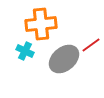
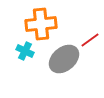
red line: moved 1 px left, 5 px up
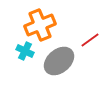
orange cross: moved 1 px left, 1 px down; rotated 16 degrees counterclockwise
gray ellipse: moved 5 px left, 2 px down
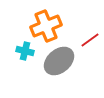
orange cross: moved 6 px right, 1 px down
cyan cross: rotated 12 degrees counterclockwise
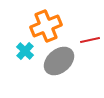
red line: rotated 24 degrees clockwise
cyan cross: rotated 30 degrees clockwise
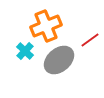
red line: rotated 24 degrees counterclockwise
gray ellipse: moved 1 px up
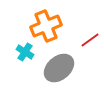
cyan cross: moved 1 px down; rotated 12 degrees counterclockwise
gray ellipse: moved 8 px down
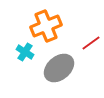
red line: moved 1 px right, 3 px down
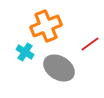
red line: moved 1 px left, 1 px down
gray ellipse: rotated 72 degrees clockwise
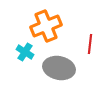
red line: rotated 48 degrees counterclockwise
gray ellipse: rotated 20 degrees counterclockwise
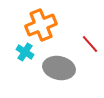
orange cross: moved 5 px left, 1 px up
red line: rotated 48 degrees counterclockwise
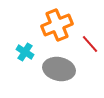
orange cross: moved 16 px right
gray ellipse: moved 1 px down
